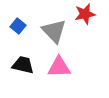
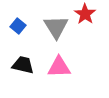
red star: rotated 25 degrees counterclockwise
gray triangle: moved 2 px right, 4 px up; rotated 12 degrees clockwise
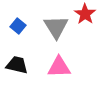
black trapezoid: moved 6 px left
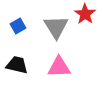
blue square: rotated 21 degrees clockwise
